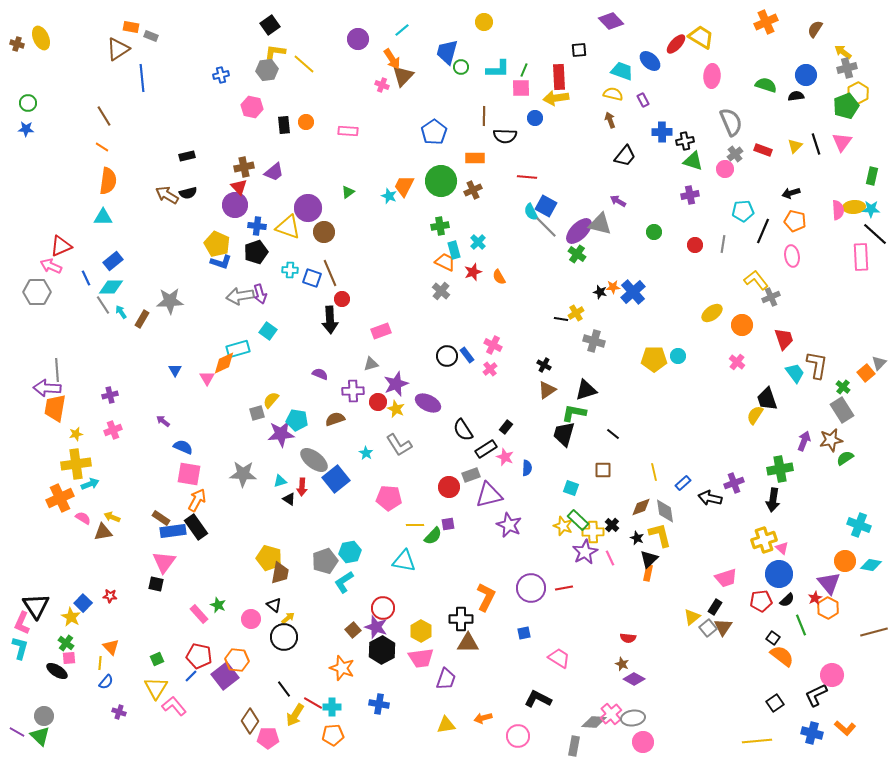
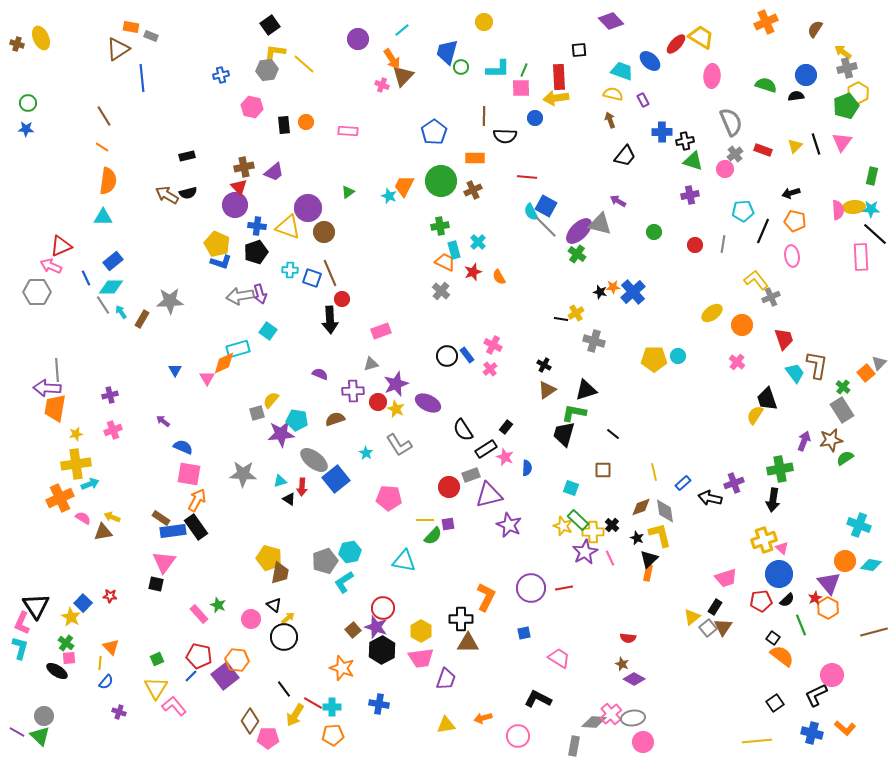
yellow line at (415, 525): moved 10 px right, 5 px up
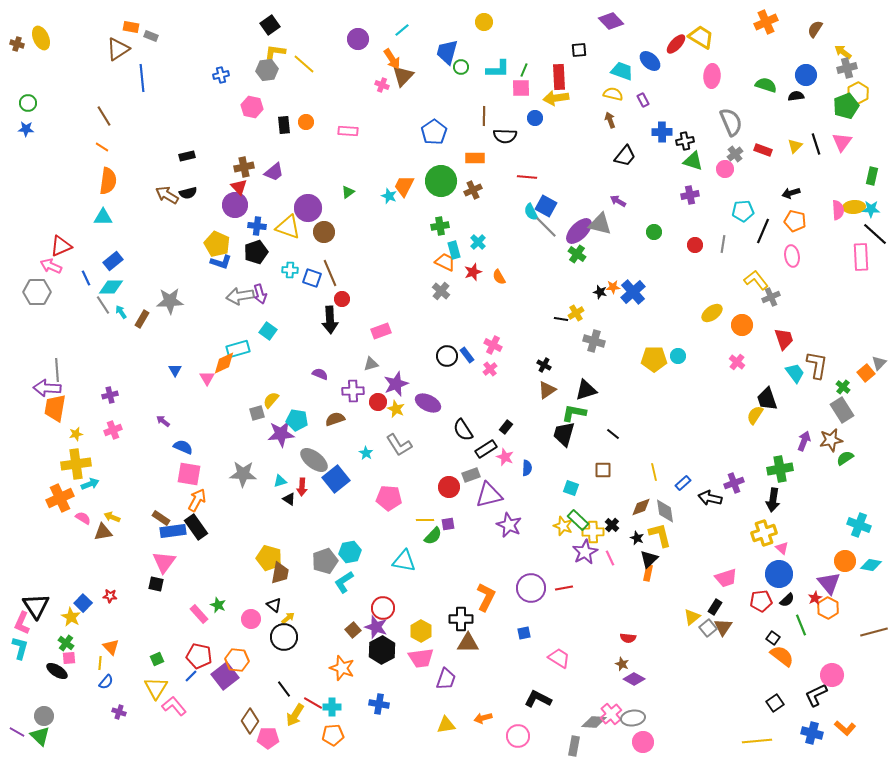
yellow cross at (764, 540): moved 7 px up
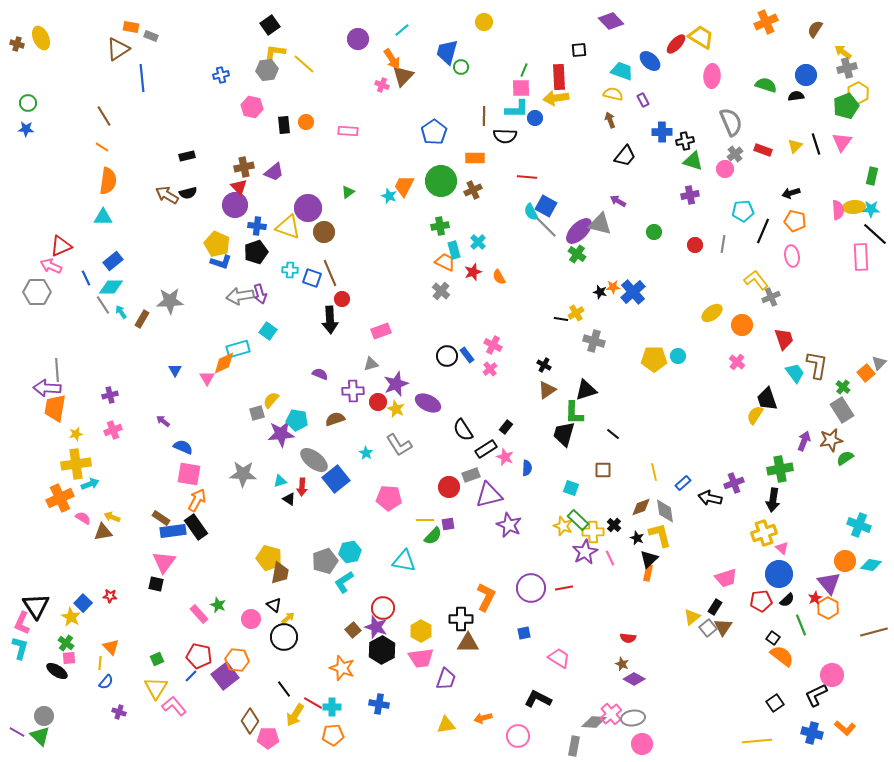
cyan L-shape at (498, 69): moved 19 px right, 40 px down
green L-shape at (574, 413): rotated 100 degrees counterclockwise
black cross at (612, 525): moved 2 px right
pink circle at (643, 742): moved 1 px left, 2 px down
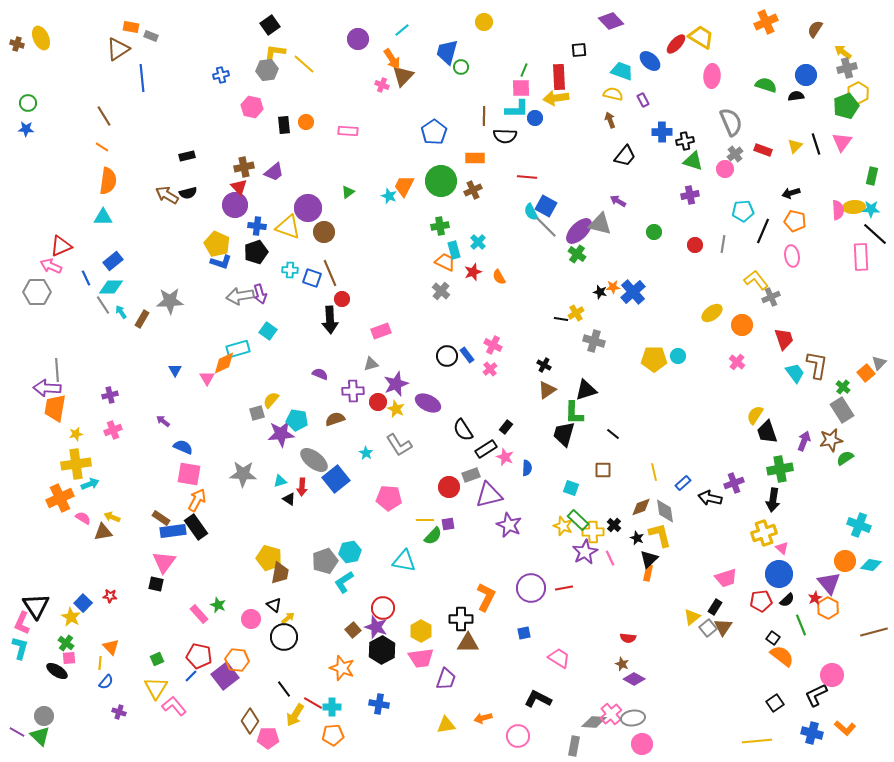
black trapezoid at (767, 399): moved 33 px down
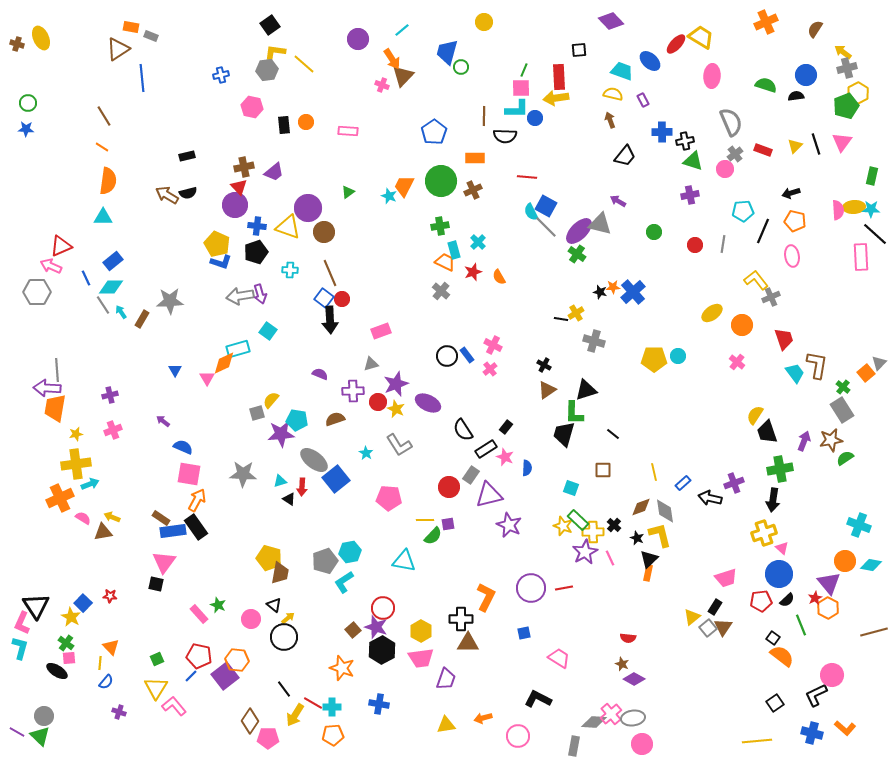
blue square at (312, 278): moved 12 px right, 20 px down; rotated 18 degrees clockwise
gray rectangle at (471, 475): rotated 36 degrees counterclockwise
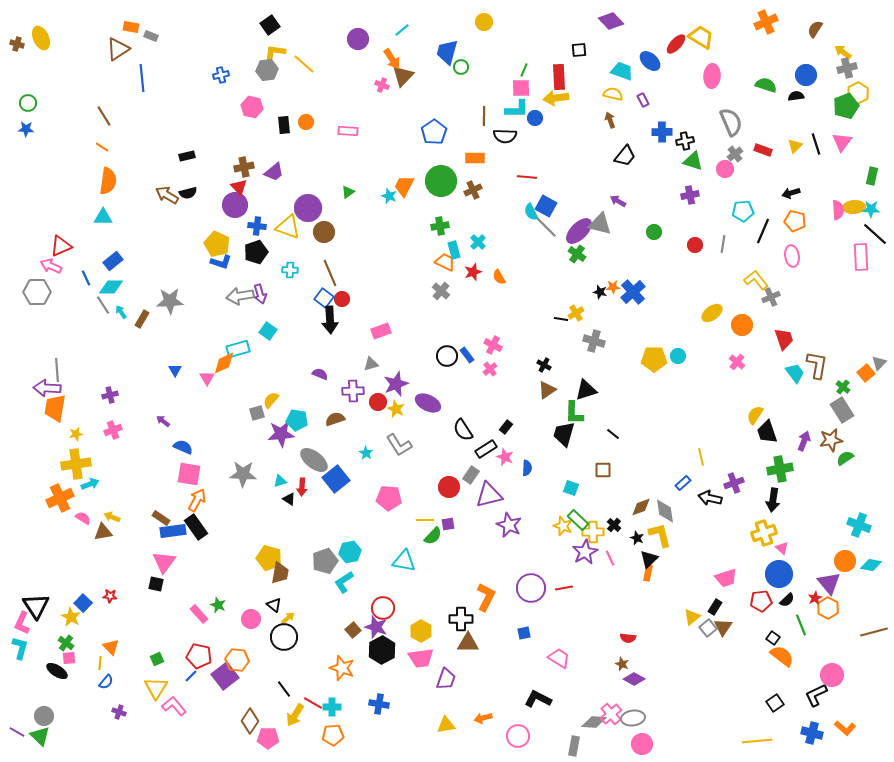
yellow line at (654, 472): moved 47 px right, 15 px up
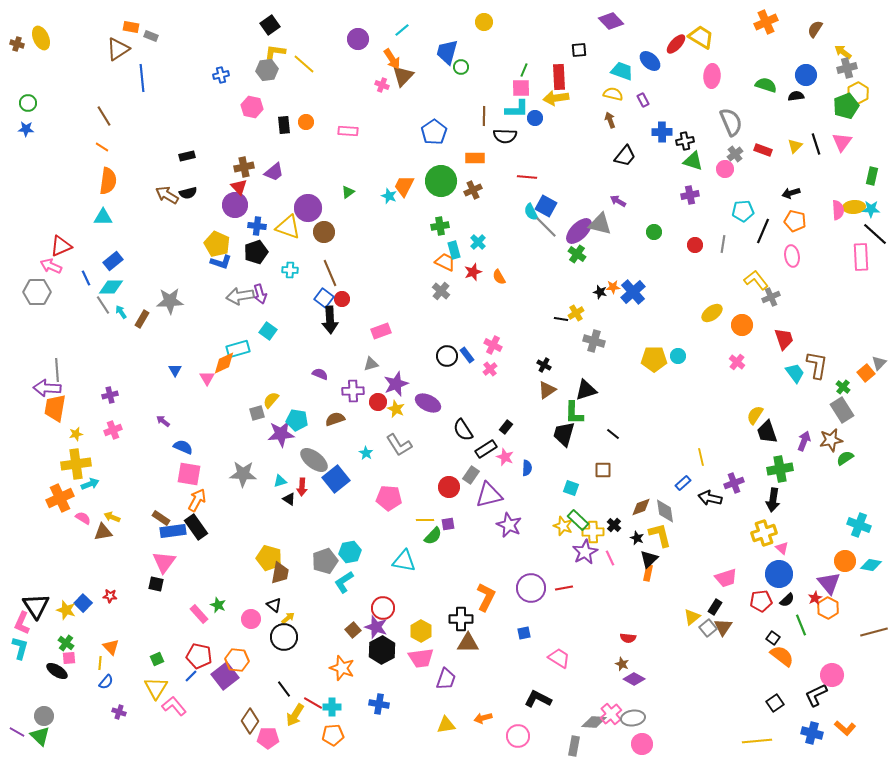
yellow star at (71, 617): moved 5 px left, 7 px up; rotated 12 degrees counterclockwise
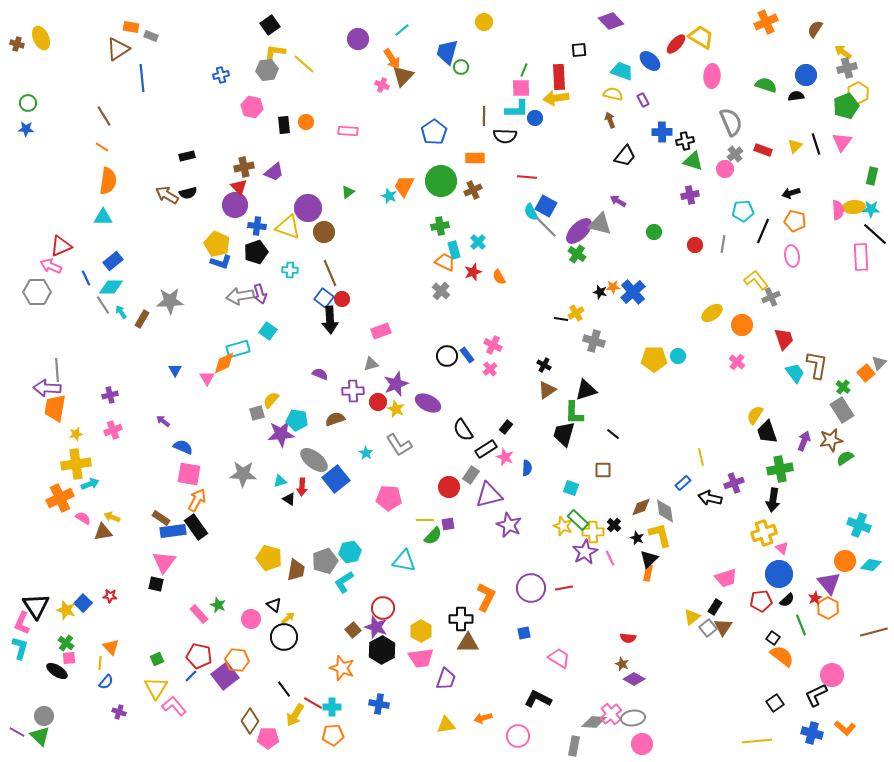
brown trapezoid at (280, 573): moved 16 px right, 3 px up
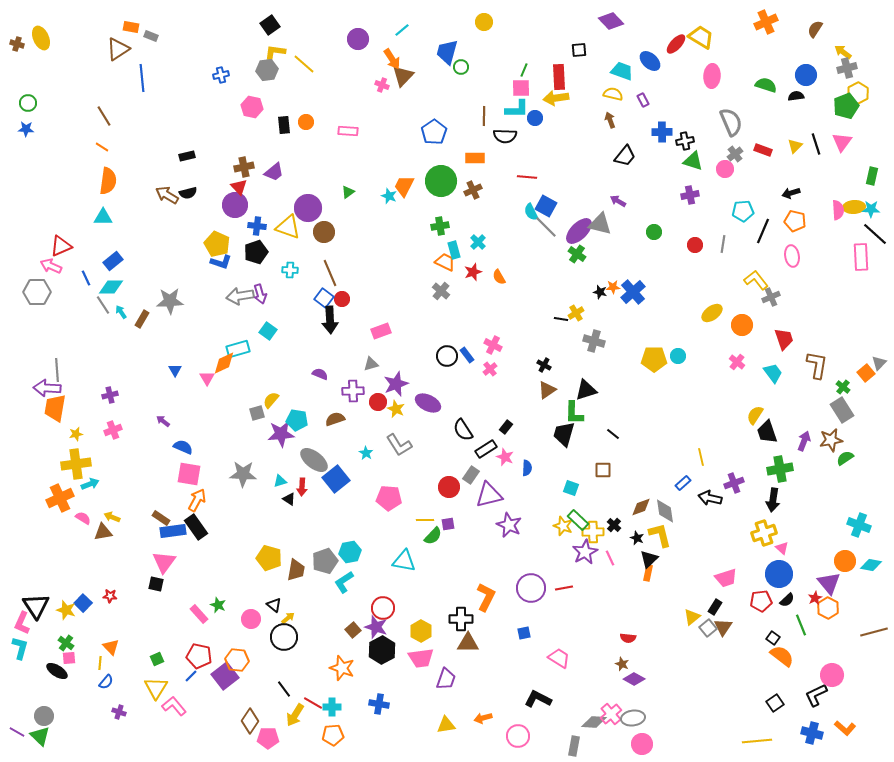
cyan trapezoid at (795, 373): moved 22 px left
